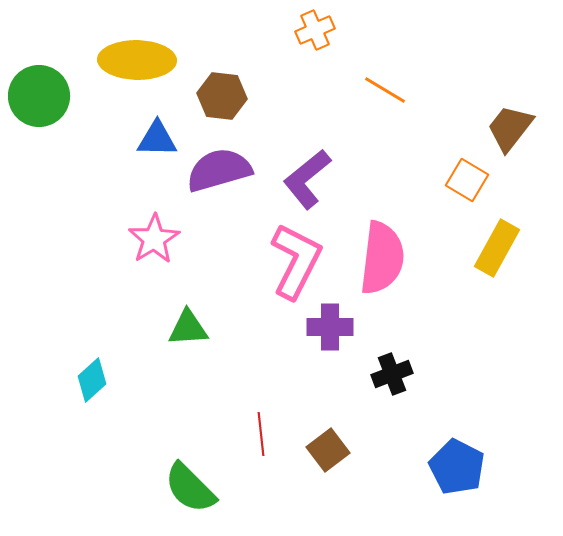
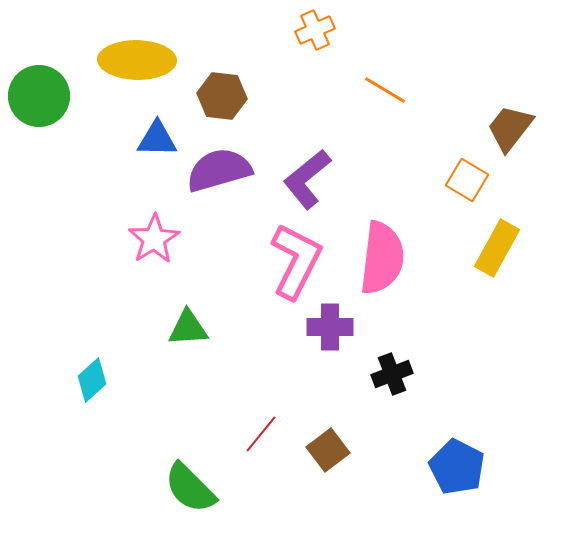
red line: rotated 45 degrees clockwise
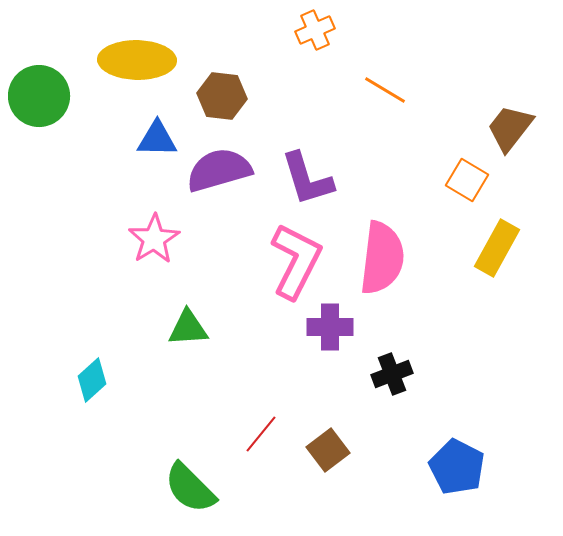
purple L-shape: rotated 68 degrees counterclockwise
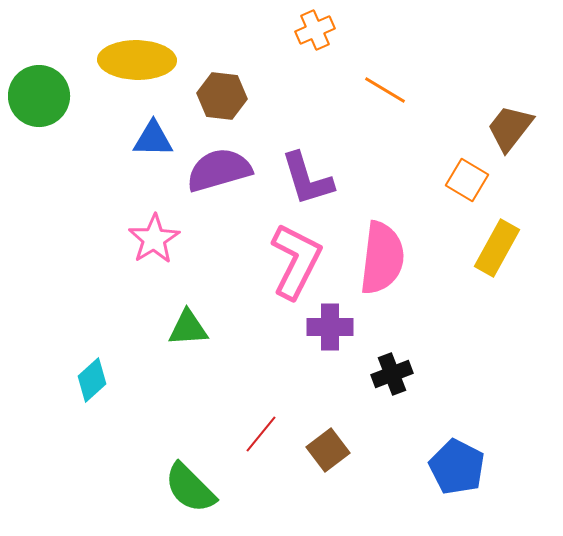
blue triangle: moved 4 px left
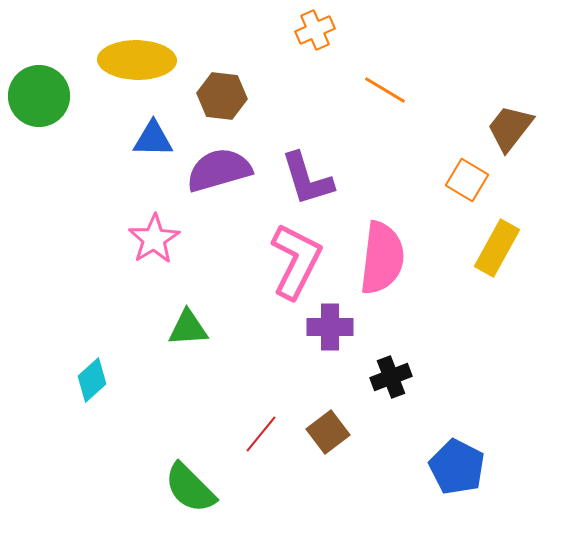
black cross: moved 1 px left, 3 px down
brown square: moved 18 px up
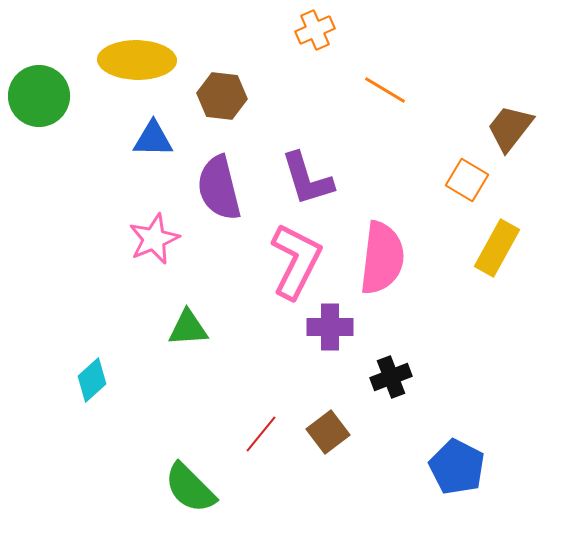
purple semicircle: moved 18 px down; rotated 88 degrees counterclockwise
pink star: rotated 9 degrees clockwise
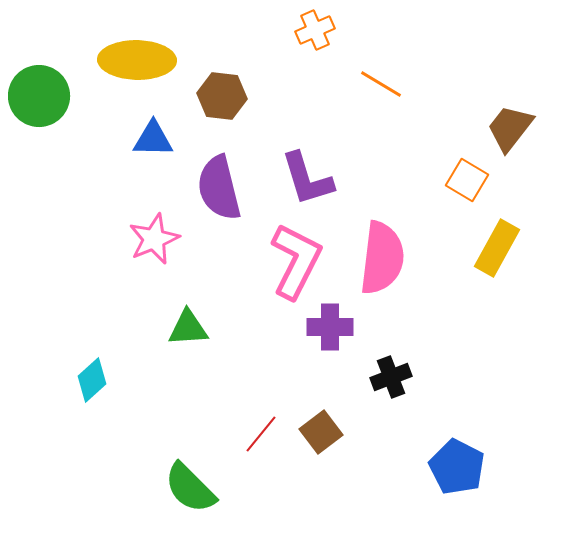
orange line: moved 4 px left, 6 px up
brown square: moved 7 px left
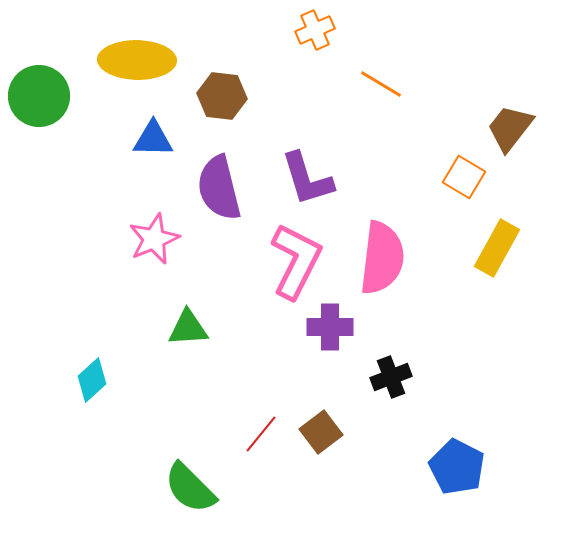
orange square: moved 3 px left, 3 px up
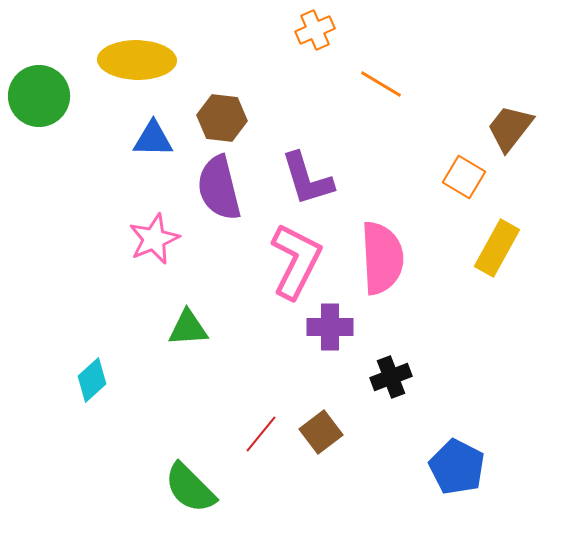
brown hexagon: moved 22 px down
pink semicircle: rotated 10 degrees counterclockwise
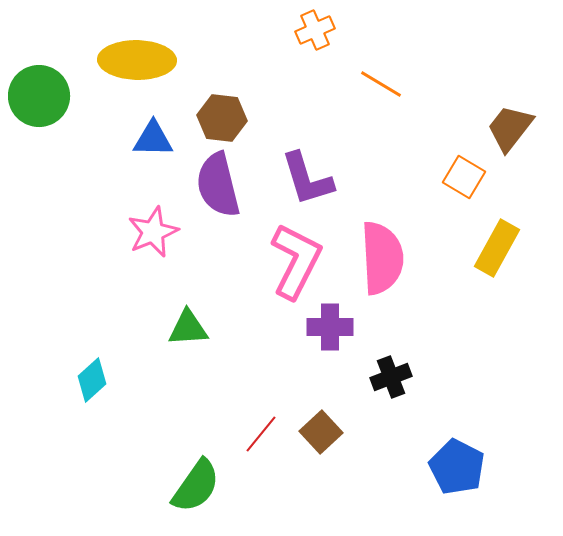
purple semicircle: moved 1 px left, 3 px up
pink star: moved 1 px left, 7 px up
brown square: rotated 6 degrees counterclockwise
green semicircle: moved 6 px right, 2 px up; rotated 100 degrees counterclockwise
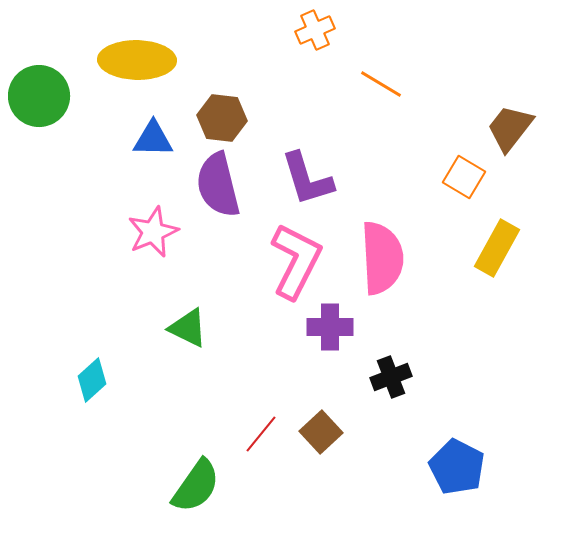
green triangle: rotated 30 degrees clockwise
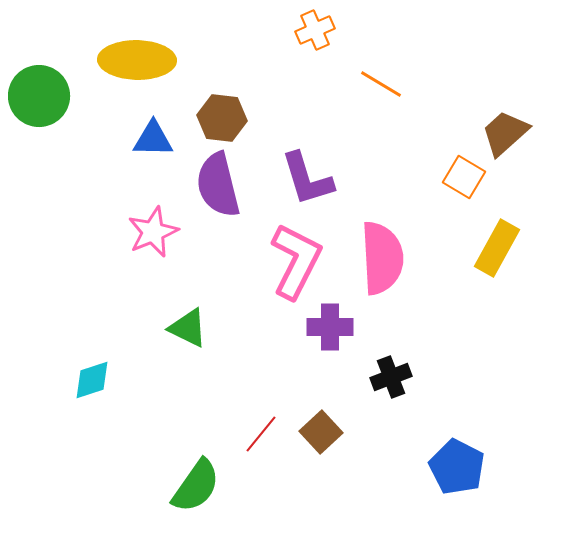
brown trapezoid: moved 5 px left, 5 px down; rotated 10 degrees clockwise
cyan diamond: rotated 24 degrees clockwise
